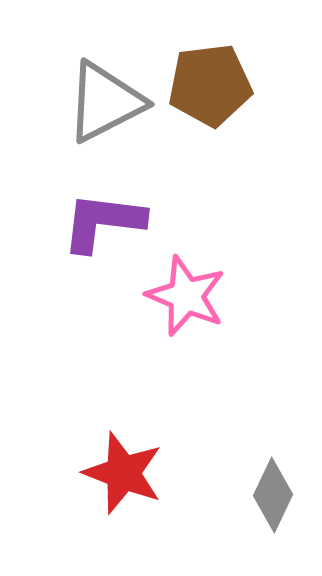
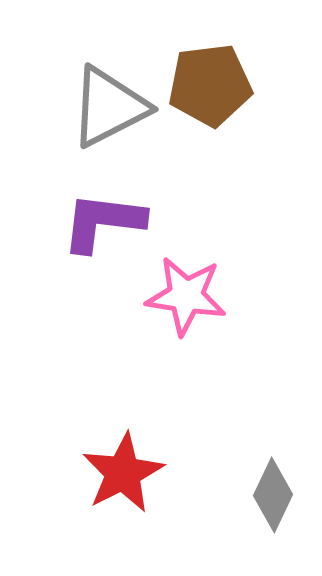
gray triangle: moved 4 px right, 5 px down
pink star: rotated 14 degrees counterclockwise
red star: rotated 24 degrees clockwise
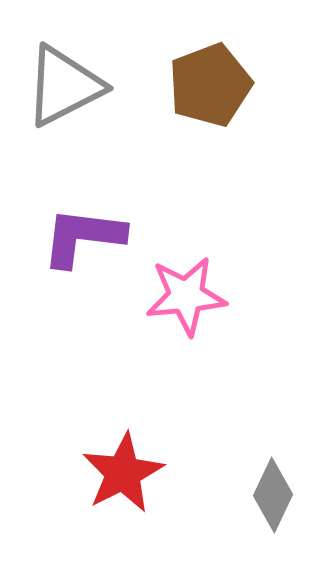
brown pentagon: rotated 14 degrees counterclockwise
gray triangle: moved 45 px left, 21 px up
purple L-shape: moved 20 px left, 15 px down
pink star: rotated 14 degrees counterclockwise
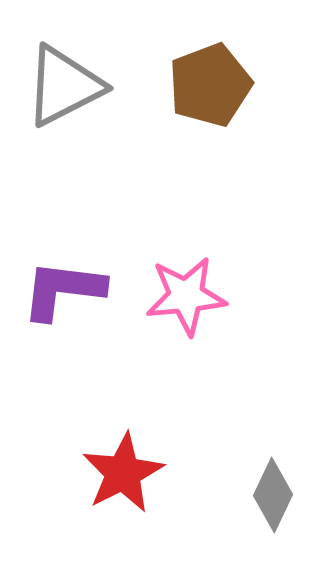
purple L-shape: moved 20 px left, 53 px down
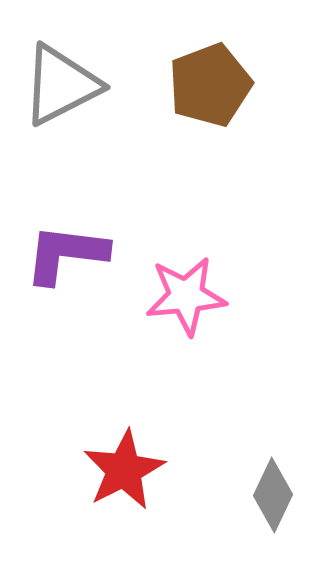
gray triangle: moved 3 px left, 1 px up
purple L-shape: moved 3 px right, 36 px up
red star: moved 1 px right, 3 px up
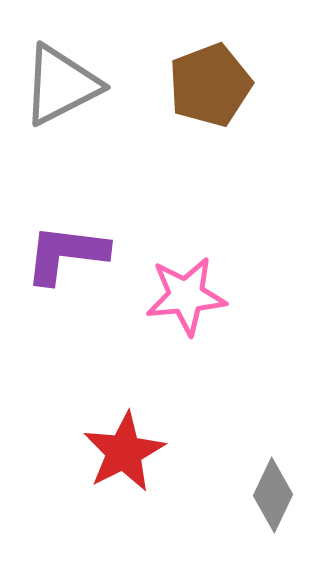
red star: moved 18 px up
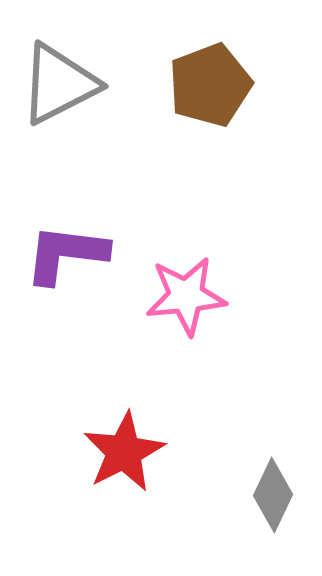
gray triangle: moved 2 px left, 1 px up
